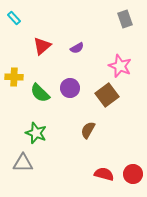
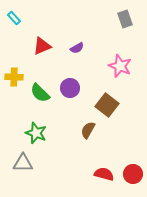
red triangle: rotated 18 degrees clockwise
brown square: moved 10 px down; rotated 15 degrees counterclockwise
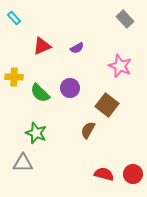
gray rectangle: rotated 24 degrees counterclockwise
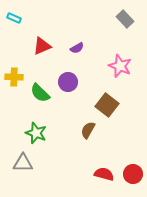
cyan rectangle: rotated 24 degrees counterclockwise
purple circle: moved 2 px left, 6 px up
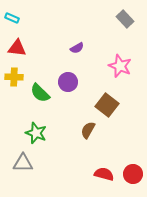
cyan rectangle: moved 2 px left
red triangle: moved 25 px left, 2 px down; rotated 30 degrees clockwise
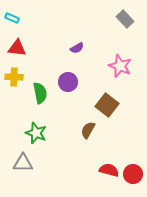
green semicircle: rotated 145 degrees counterclockwise
red semicircle: moved 5 px right, 4 px up
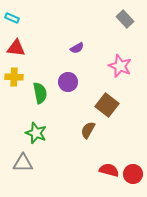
red triangle: moved 1 px left
